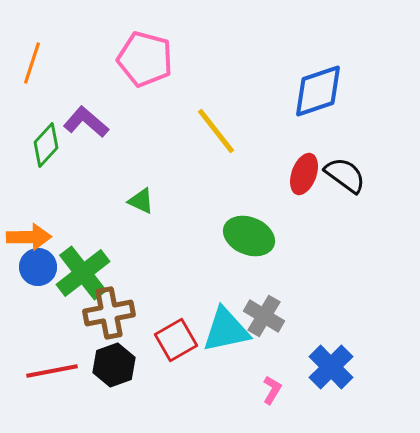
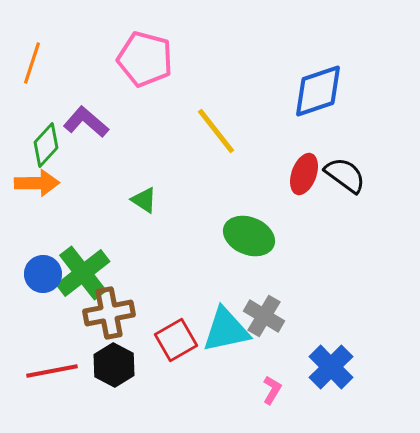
green triangle: moved 3 px right, 1 px up; rotated 8 degrees clockwise
orange arrow: moved 8 px right, 54 px up
blue circle: moved 5 px right, 7 px down
black hexagon: rotated 12 degrees counterclockwise
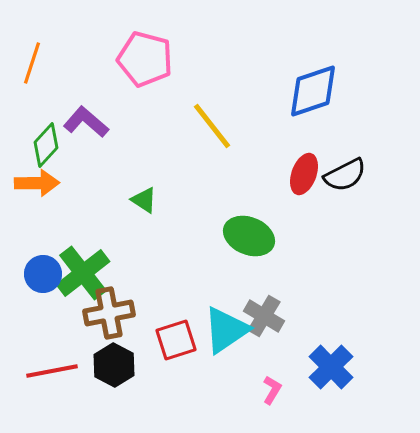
blue diamond: moved 5 px left
yellow line: moved 4 px left, 5 px up
black semicircle: rotated 117 degrees clockwise
cyan triangle: rotated 22 degrees counterclockwise
red square: rotated 12 degrees clockwise
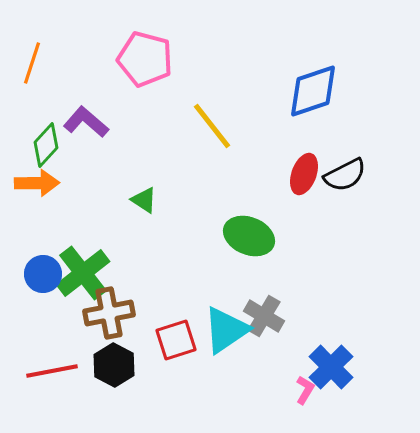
pink L-shape: moved 33 px right
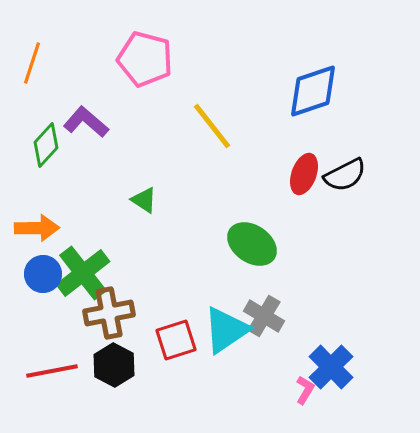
orange arrow: moved 45 px down
green ellipse: moved 3 px right, 8 px down; rotated 12 degrees clockwise
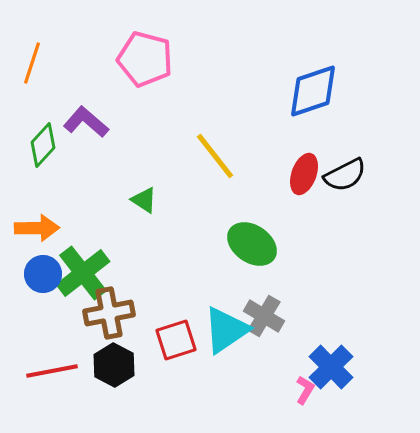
yellow line: moved 3 px right, 30 px down
green diamond: moved 3 px left
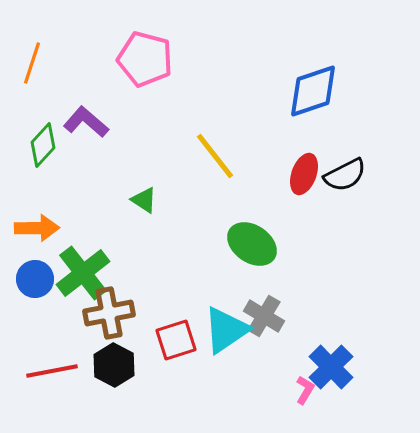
blue circle: moved 8 px left, 5 px down
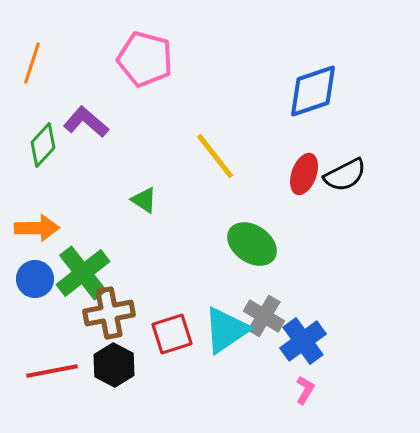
red square: moved 4 px left, 6 px up
blue cross: moved 28 px left, 26 px up; rotated 9 degrees clockwise
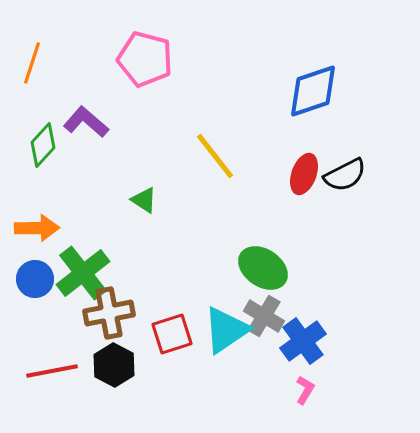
green ellipse: moved 11 px right, 24 px down
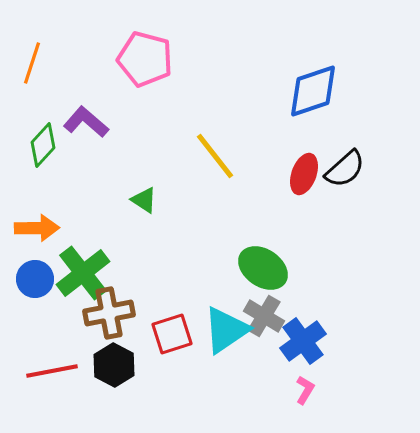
black semicircle: moved 6 px up; rotated 15 degrees counterclockwise
